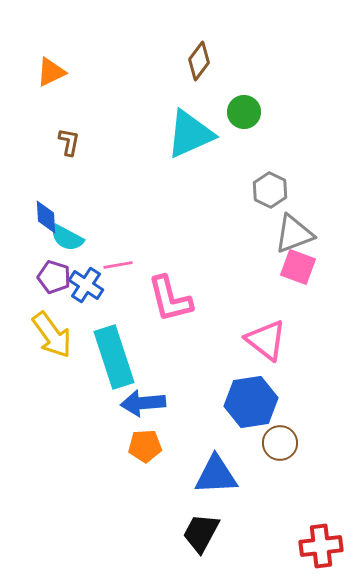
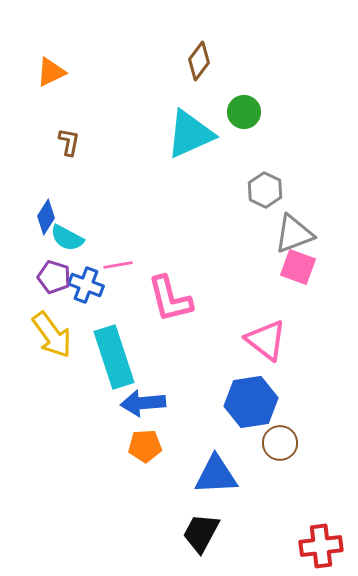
gray hexagon: moved 5 px left
blue diamond: rotated 36 degrees clockwise
blue cross: rotated 12 degrees counterclockwise
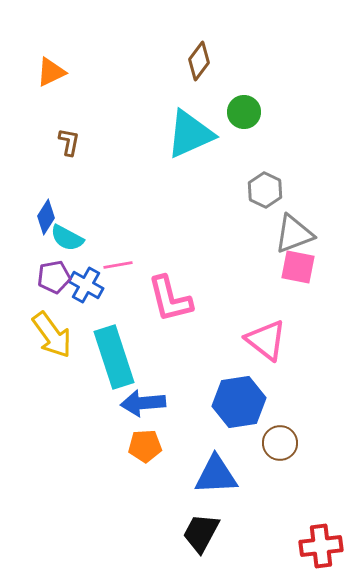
pink square: rotated 9 degrees counterclockwise
purple pentagon: rotated 28 degrees counterclockwise
blue cross: rotated 8 degrees clockwise
blue hexagon: moved 12 px left
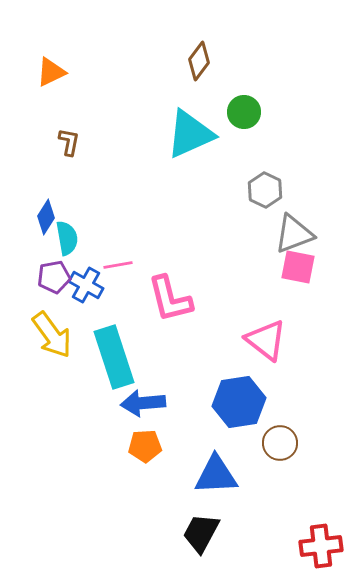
cyan semicircle: rotated 128 degrees counterclockwise
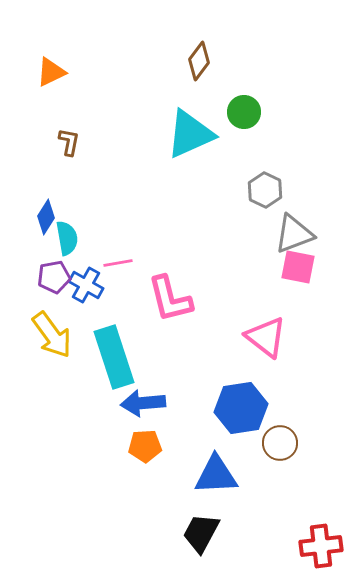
pink line: moved 2 px up
pink triangle: moved 3 px up
blue hexagon: moved 2 px right, 6 px down
